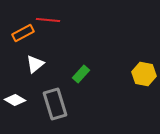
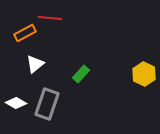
red line: moved 2 px right, 2 px up
orange rectangle: moved 2 px right
yellow hexagon: rotated 15 degrees clockwise
white diamond: moved 1 px right, 3 px down
gray rectangle: moved 8 px left; rotated 36 degrees clockwise
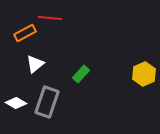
yellow hexagon: rotated 10 degrees clockwise
gray rectangle: moved 2 px up
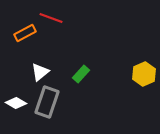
red line: moved 1 px right; rotated 15 degrees clockwise
white triangle: moved 5 px right, 8 px down
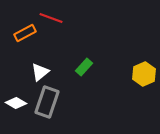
green rectangle: moved 3 px right, 7 px up
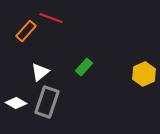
orange rectangle: moved 1 px right, 2 px up; rotated 20 degrees counterclockwise
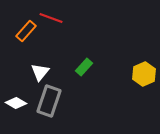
white triangle: rotated 12 degrees counterclockwise
gray rectangle: moved 2 px right, 1 px up
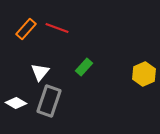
red line: moved 6 px right, 10 px down
orange rectangle: moved 2 px up
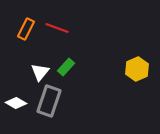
orange rectangle: rotated 15 degrees counterclockwise
green rectangle: moved 18 px left
yellow hexagon: moved 7 px left, 5 px up
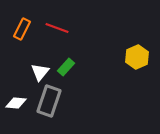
orange rectangle: moved 4 px left
yellow hexagon: moved 12 px up
white diamond: rotated 25 degrees counterclockwise
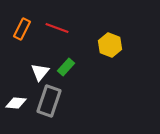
yellow hexagon: moved 27 px left, 12 px up; rotated 15 degrees counterclockwise
